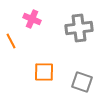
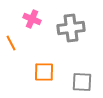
gray cross: moved 8 px left
orange line: moved 2 px down
gray square: rotated 15 degrees counterclockwise
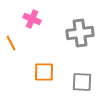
gray cross: moved 9 px right, 5 px down
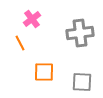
pink cross: rotated 30 degrees clockwise
orange line: moved 9 px right
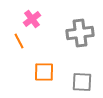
orange line: moved 1 px left, 2 px up
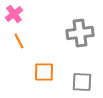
pink cross: moved 18 px left, 5 px up
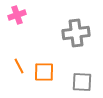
pink cross: moved 3 px right, 1 px down; rotated 18 degrees clockwise
gray cross: moved 4 px left
orange line: moved 25 px down
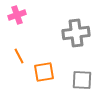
orange line: moved 10 px up
orange square: rotated 10 degrees counterclockwise
gray square: moved 2 px up
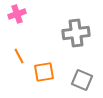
pink cross: moved 1 px up
gray square: rotated 20 degrees clockwise
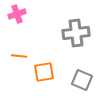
orange line: rotated 56 degrees counterclockwise
